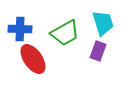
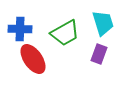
purple rectangle: moved 1 px right, 3 px down
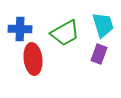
cyan trapezoid: moved 2 px down
red ellipse: rotated 28 degrees clockwise
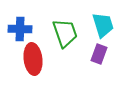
green trapezoid: rotated 80 degrees counterclockwise
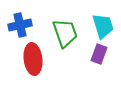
cyan trapezoid: moved 1 px down
blue cross: moved 4 px up; rotated 15 degrees counterclockwise
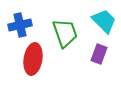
cyan trapezoid: moved 1 px right, 5 px up; rotated 28 degrees counterclockwise
red ellipse: rotated 16 degrees clockwise
